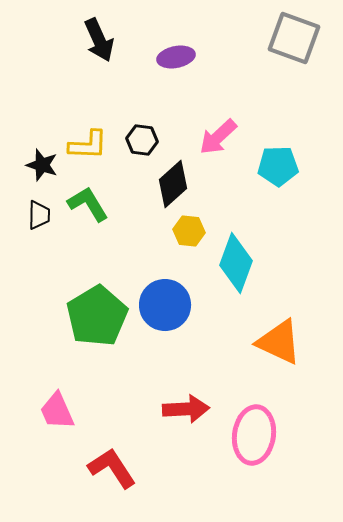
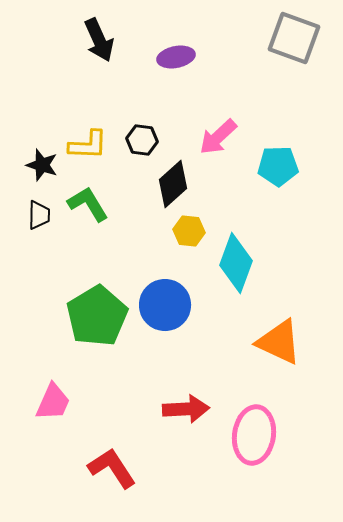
pink trapezoid: moved 4 px left, 9 px up; rotated 132 degrees counterclockwise
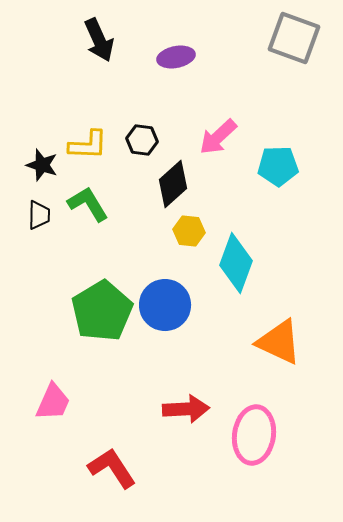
green pentagon: moved 5 px right, 5 px up
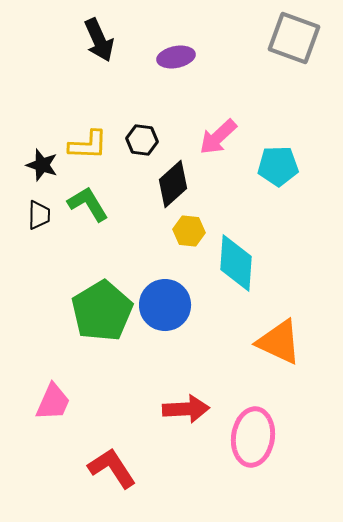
cyan diamond: rotated 16 degrees counterclockwise
pink ellipse: moved 1 px left, 2 px down
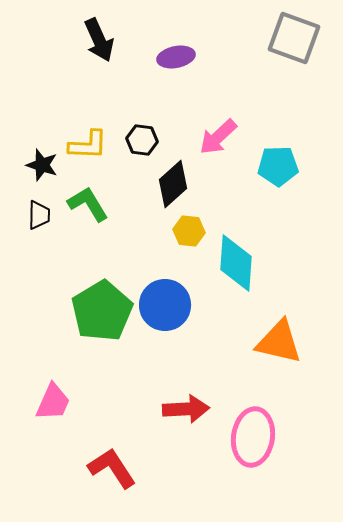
orange triangle: rotated 12 degrees counterclockwise
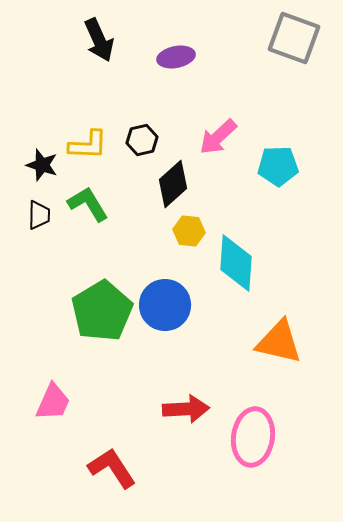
black hexagon: rotated 20 degrees counterclockwise
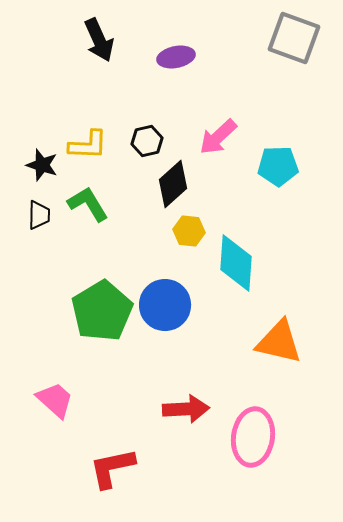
black hexagon: moved 5 px right, 1 px down
pink trapezoid: moved 2 px right, 2 px up; rotated 72 degrees counterclockwise
red L-shape: rotated 69 degrees counterclockwise
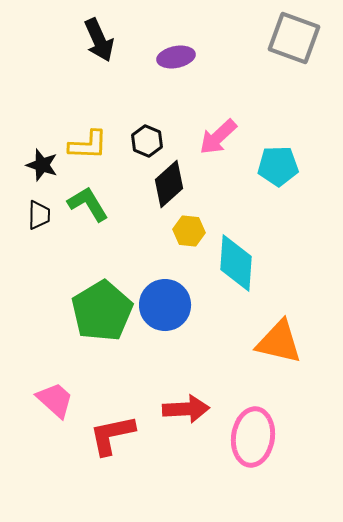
black hexagon: rotated 24 degrees counterclockwise
black diamond: moved 4 px left
red L-shape: moved 33 px up
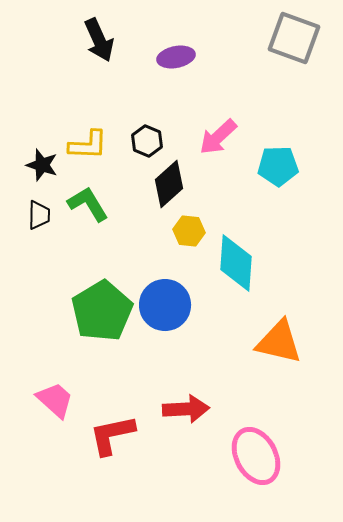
pink ellipse: moved 3 px right, 19 px down; rotated 36 degrees counterclockwise
